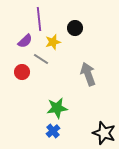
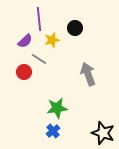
yellow star: moved 1 px left, 2 px up
gray line: moved 2 px left
red circle: moved 2 px right
black star: moved 1 px left
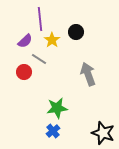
purple line: moved 1 px right
black circle: moved 1 px right, 4 px down
yellow star: rotated 21 degrees counterclockwise
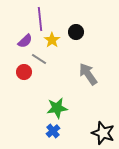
gray arrow: rotated 15 degrees counterclockwise
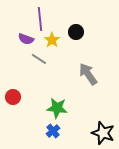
purple semicircle: moved 1 px right, 2 px up; rotated 63 degrees clockwise
red circle: moved 11 px left, 25 px down
green star: rotated 15 degrees clockwise
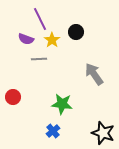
purple line: rotated 20 degrees counterclockwise
gray line: rotated 35 degrees counterclockwise
gray arrow: moved 6 px right
green star: moved 5 px right, 4 px up
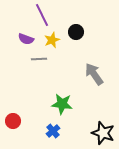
purple line: moved 2 px right, 4 px up
yellow star: rotated 14 degrees clockwise
red circle: moved 24 px down
